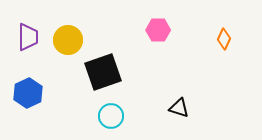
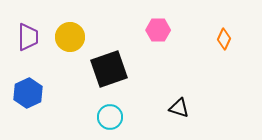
yellow circle: moved 2 px right, 3 px up
black square: moved 6 px right, 3 px up
cyan circle: moved 1 px left, 1 px down
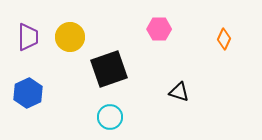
pink hexagon: moved 1 px right, 1 px up
black triangle: moved 16 px up
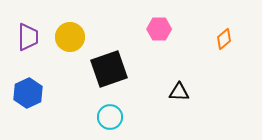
orange diamond: rotated 25 degrees clockwise
black triangle: rotated 15 degrees counterclockwise
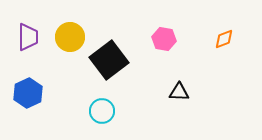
pink hexagon: moved 5 px right, 10 px down; rotated 10 degrees clockwise
orange diamond: rotated 20 degrees clockwise
black square: moved 9 px up; rotated 18 degrees counterclockwise
cyan circle: moved 8 px left, 6 px up
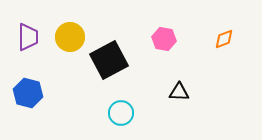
black square: rotated 9 degrees clockwise
blue hexagon: rotated 20 degrees counterclockwise
cyan circle: moved 19 px right, 2 px down
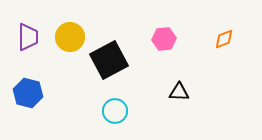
pink hexagon: rotated 15 degrees counterclockwise
cyan circle: moved 6 px left, 2 px up
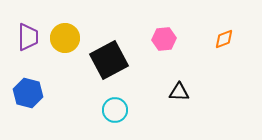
yellow circle: moved 5 px left, 1 px down
cyan circle: moved 1 px up
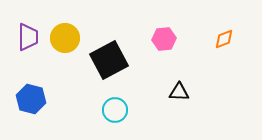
blue hexagon: moved 3 px right, 6 px down
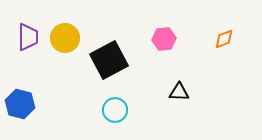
blue hexagon: moved 11 px left, 5 px down
